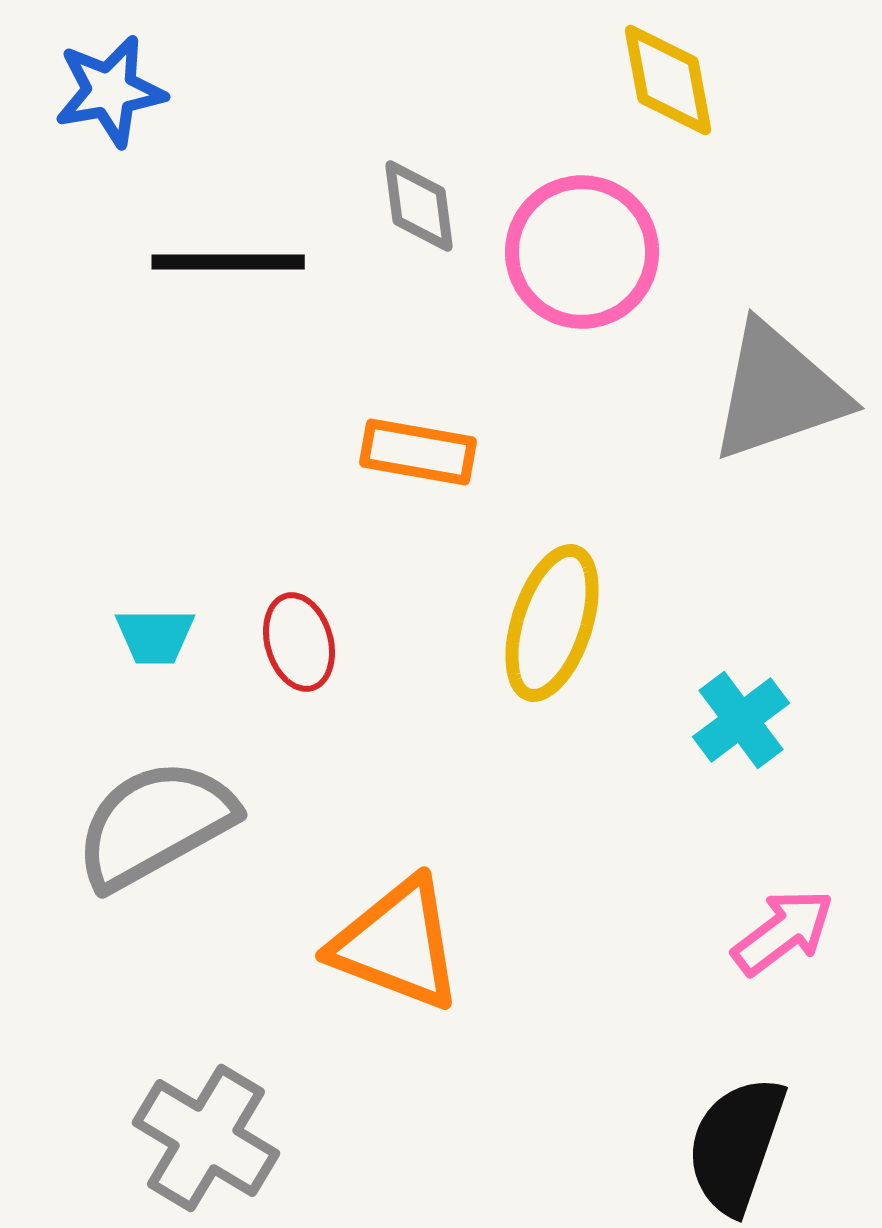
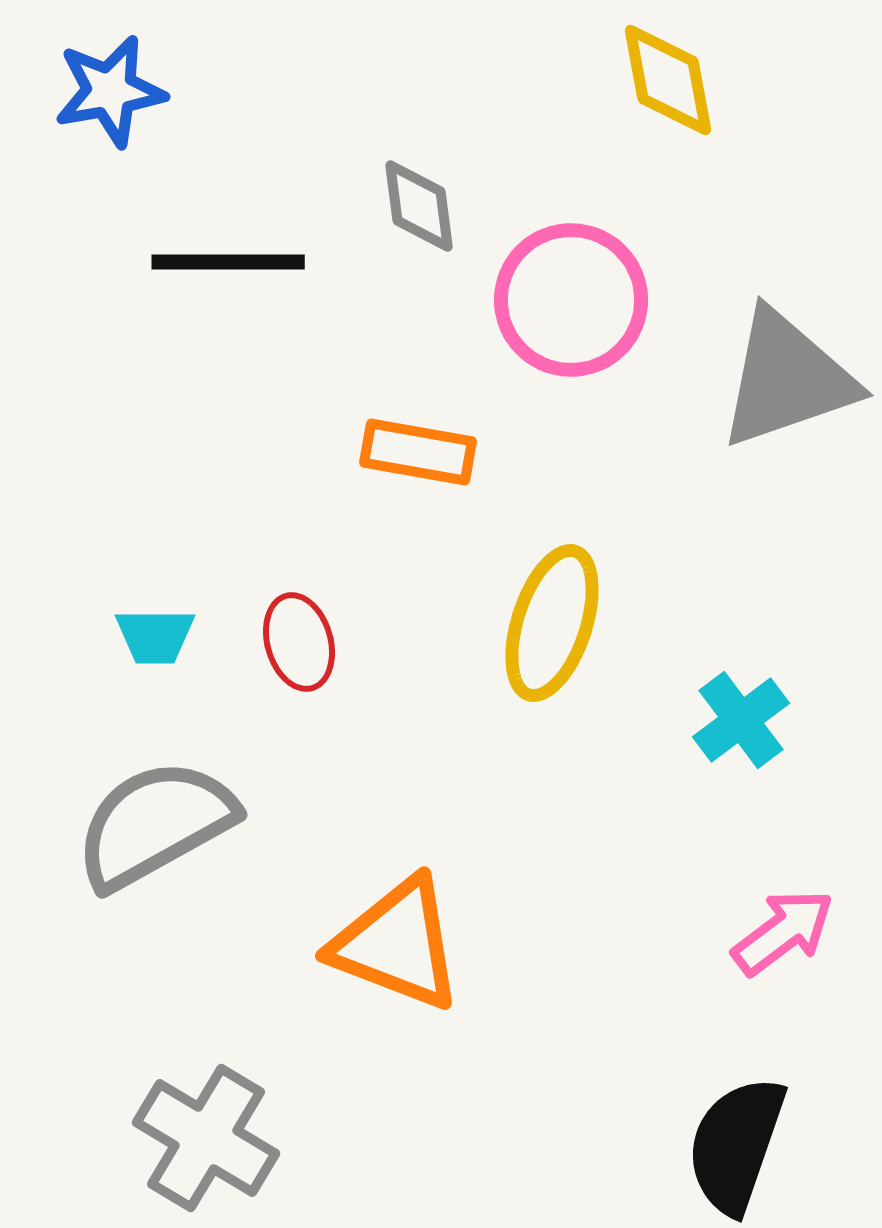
pink circle: moved 11 px left, 48 px down
gray triangle: moved 9 px right, 13 px up
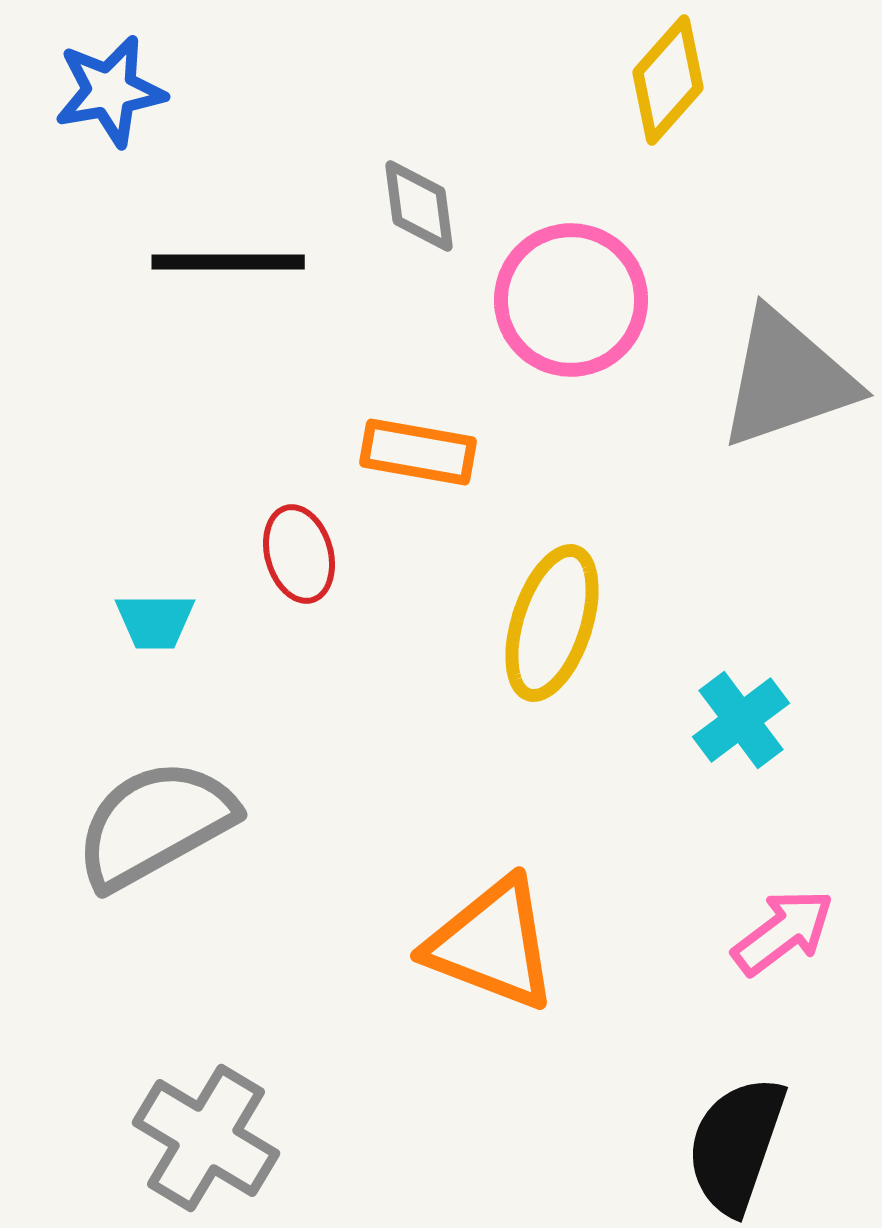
yellow diamond: rotated 52 degrees clockwise
cyan trapezoid: moved 15 px up
red ellipse: moved 88 px up
orange triangle: moved 95 px right
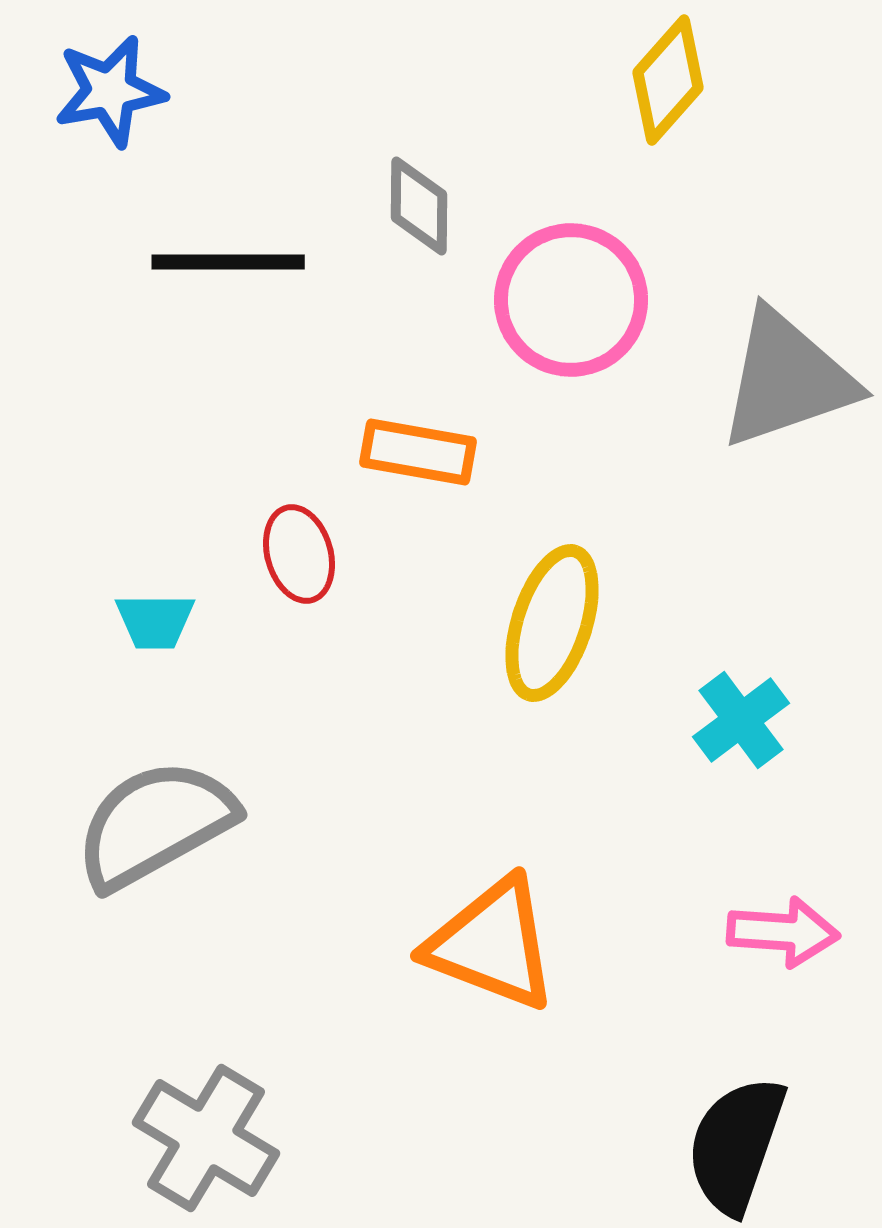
gray diamond: rotated 8 degrees clockwise
pink arrow: rotated 41 degrees clockwise
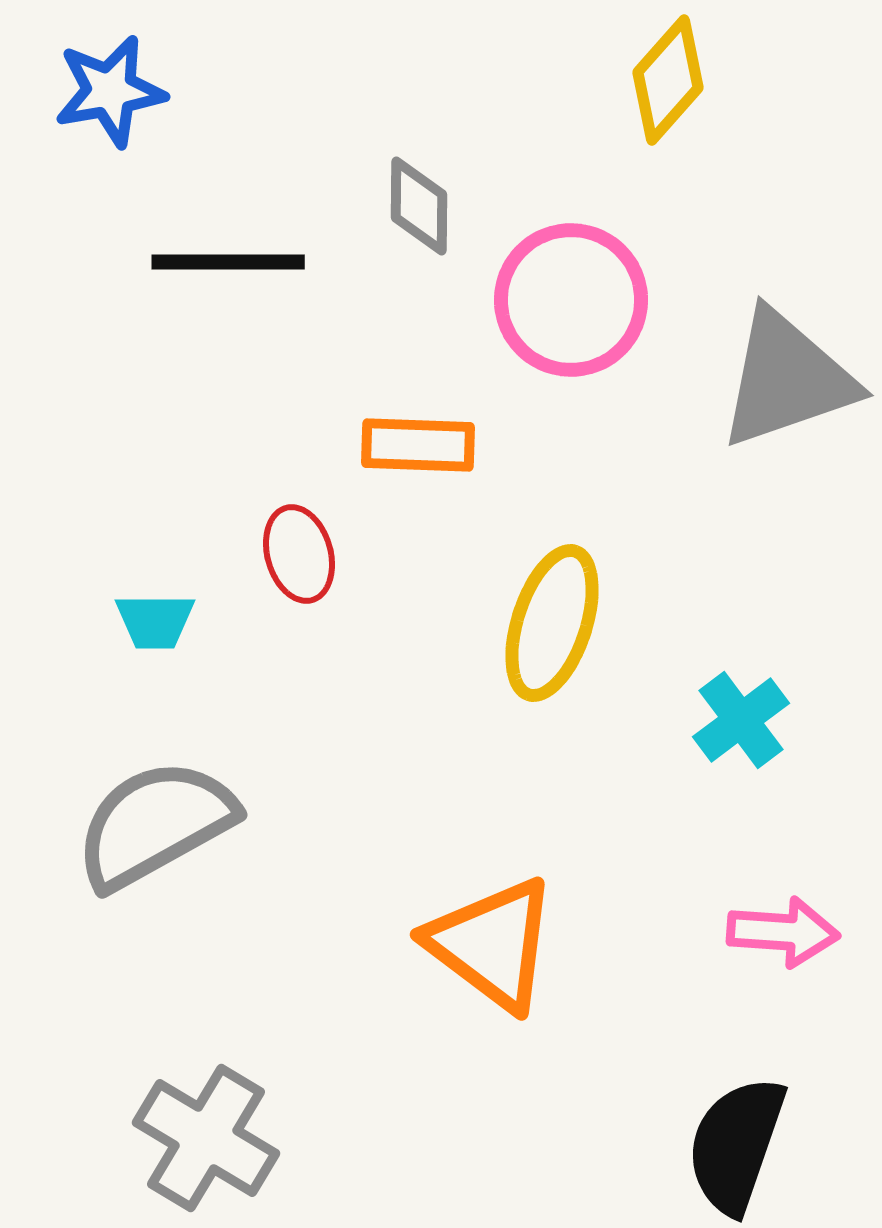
orange rectangle: moved 7 px up; rotated 8 degrees counterclockwise
orange triangle: rotated 16 degrees clockwise
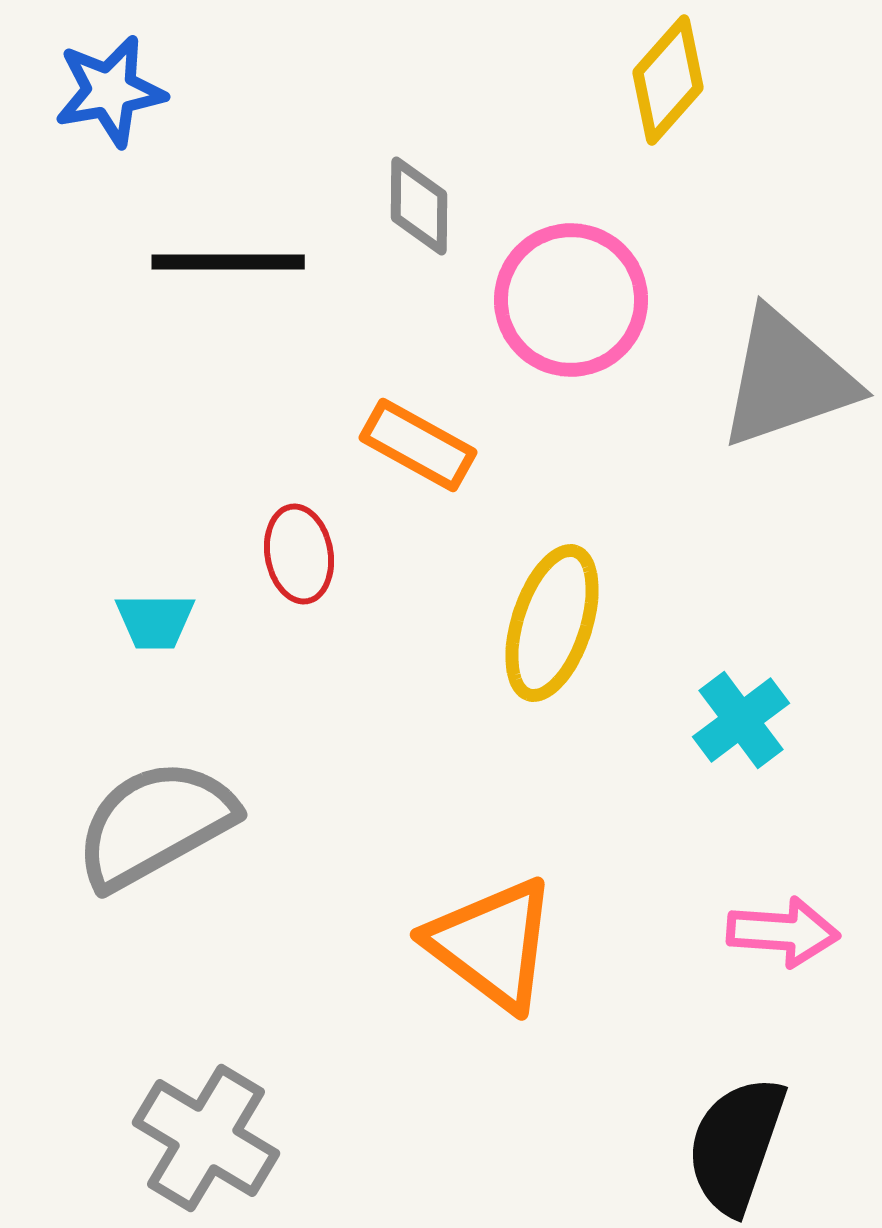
orange rectangle: rotated 27 degrees clockwise
red ellipse: rotated 6 degrees clockwise
